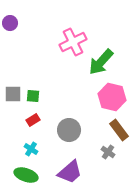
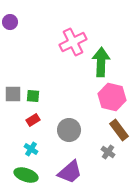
purple circle: moved 1 px up
green arrow: rotated 140 degrees clockwise
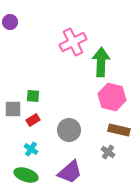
gray square: moved 15 px down
brown rectangle: rotated 40 degrees counterclockwise
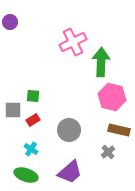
gray square: moved 1 px down
gray cross: rotated 16 degrees clockwise
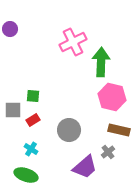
purple circle: moved 7 px down
purple trapezoid: moved 15 px right, 5 px up
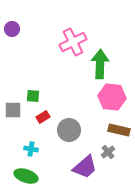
purple circle: moved 2 px right
green arrow: moved 1 px left, 2 px down
pink hexagon: rotated 8 degrees counterclockwise
red rectangle: moved 10 px right, 3 px up
cyan cross: rotated 24 degrees counterclockwise
green ellipse: moved 1 px down
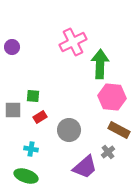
purple circle: moved 18 px down
red rectangle: moved 3 px left
brown rectangle: rotated 15 degrees clockwise
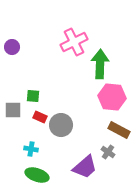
pink cross: moved 1 px right
red rectangle: rotated 56 degrees clockwise
gray circle: moved 8 px left, 5 px up
gray cross: rotated 16 degrees counterclockwise
green ellipse: moved 11 px right, 1 px up
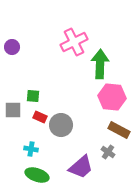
purple trapezoid: moved 4 px left
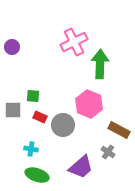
pink hexagon: moved 23 px left, 7 px down; rotated 16 degrees clockwise
gray circle: moved 2 px right
